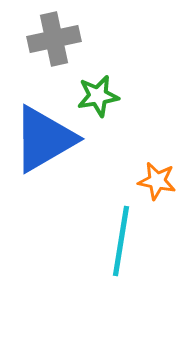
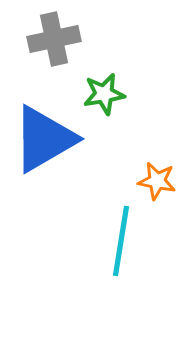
green star: moved 6 px right, 2 px up
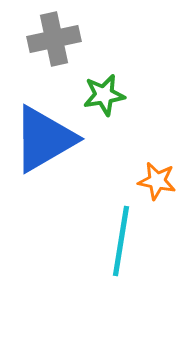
green star: moved 1 px down
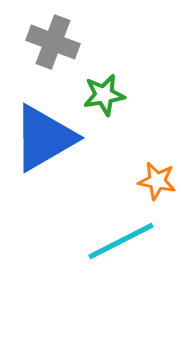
gray cross: moved 1 px left, 3 px down; rotated 33 degrees clockwise
blue triangle: moved 1 px up
cyan line: rotated 54 degrees clockwise
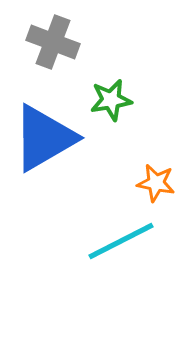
green star: moved 7 px right, 5 px down
orange star: moved 1 px left, 2 px down
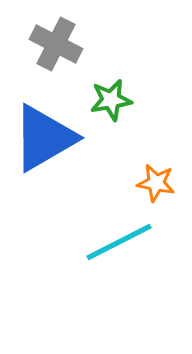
gray cross: moved 3 px right, 2 px down; rotated 6 degrees clockwise
cyan line: moved 2 px left, 1 px down
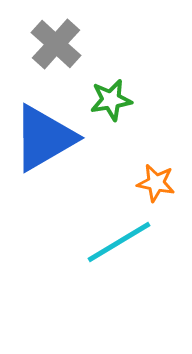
gray cross: rotated 15 degrees clockwise
cyan line: rotated 4 degrees counterclockwise
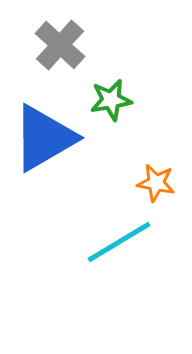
gray cross: moved 4 px right, 1 px down
